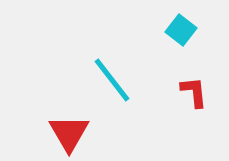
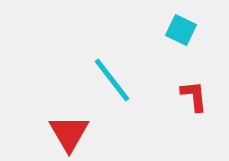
cyan square: rotated 12 degrees counterclockwise
red L-shape: moved 4 px down
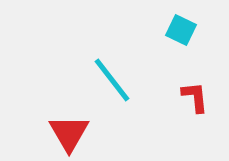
red L-shape: moved 1 px right, 1 px down
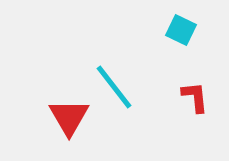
cyan line: moved 2 px right, 7 px down
red triangle: moved 16 px up
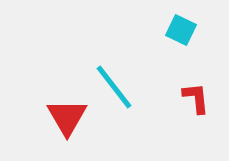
red L-shape: moved 1 px right, 1 px down
red triangle: moved 2 px left
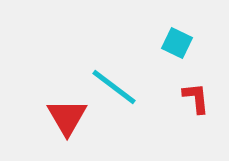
cyan square: moved 4 px left, 13 px down
cyan line: rotated 15 degrees counterclockwise
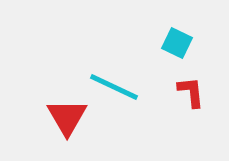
cyan line: rotated 12 degrees counterclockwise
red L-shape: moved 5 px left, 6 px up
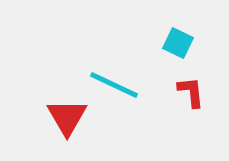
cyan square: moved 1 px right
cyan line: moved 2 px up
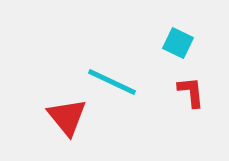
cyan line: moved 2 px left, 3 px up
red triangle: rotated 9 degrees counterclockwise
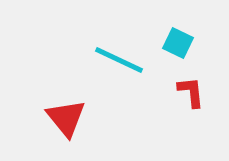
cyan line: moved 7 px right, 22 px up
red triangle: moved 1 px left, 1 px down
